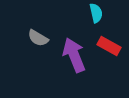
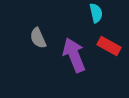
gray semicircle: rotated 35 degrees clockwise
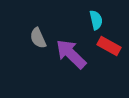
cyan semicircle: moved 7 px down
purple arrow: moved 3 px left, 1 px up; rotated 24 degrees counterclockwise
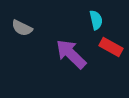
gray semicircle: moved 16 px left, 10 px up; rotated 40 degrees counterclockwise
red rectangle: moved 2 px right, 1 px down
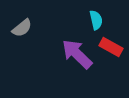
gray semicircle: rotated 65 degrees counterclockwise
purple arrow: moved 6 px right
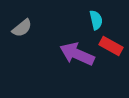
red rectangle: moved 1 px up
purple arrow: rotated 20 degrees counterclockwise
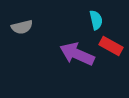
gray semicircle: moved 1 px up; rotated 25 degrees clockwise
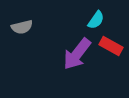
cyan semicircle: rotated 48 degrees clockwise
purple arrow: rotated 76 degrees counterclockwise
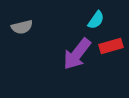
red rectangle: rotated 45 degrees counterclockwise
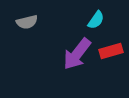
gray semicircle: moved 5 px right, 5 px up
red rectangle: moved 5 px down
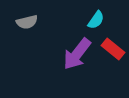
red rectangle: moved 2 px right, 2 px up; rotated 55 degrees clockwise
